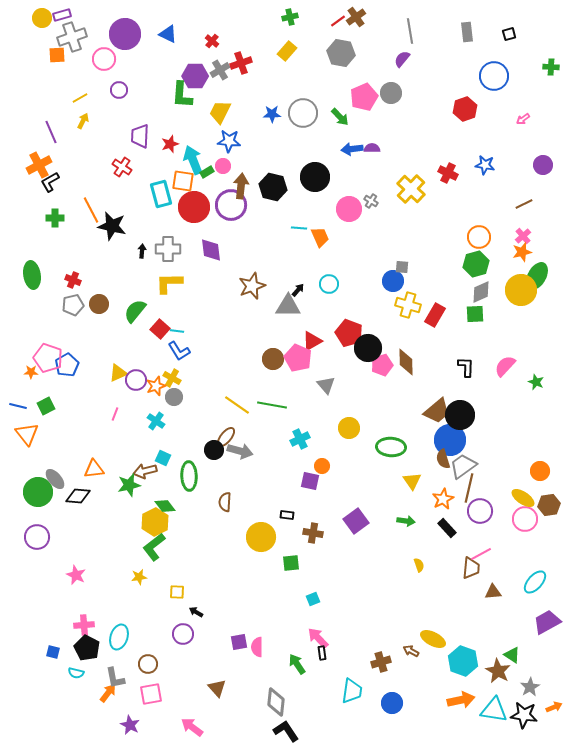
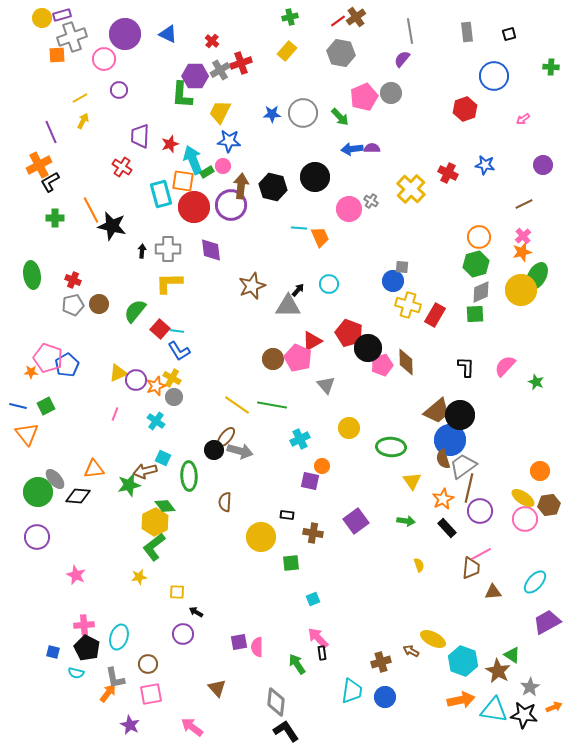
blue circle at (392, 703): moved 7 px left, 6 px up
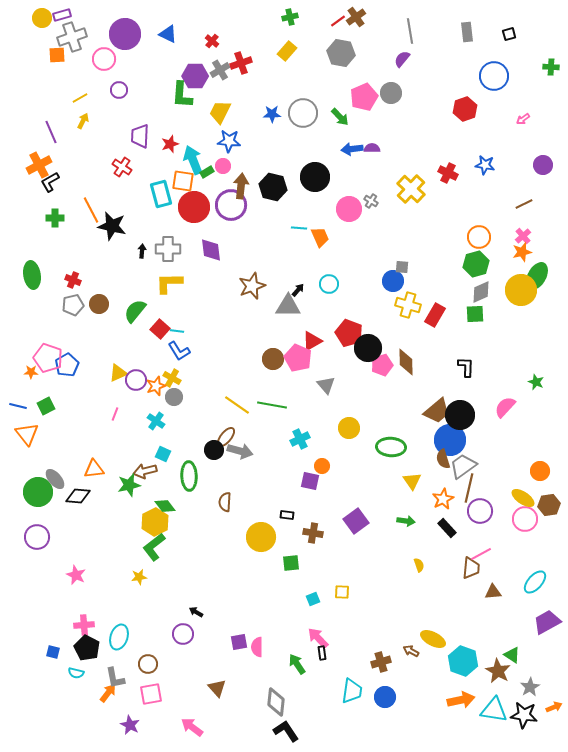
pink semicircle at (505, 366): moved 41 px down
cyan square at (163, 458): moved 4 px up
yellow square at (177, 592): moved 165 px right
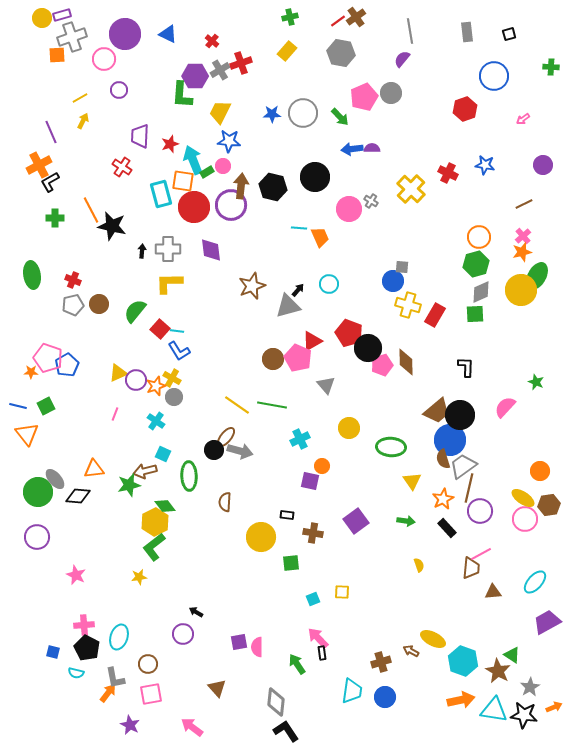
gray triangle at (288, 306): rotated 16 degrees counterclockwise
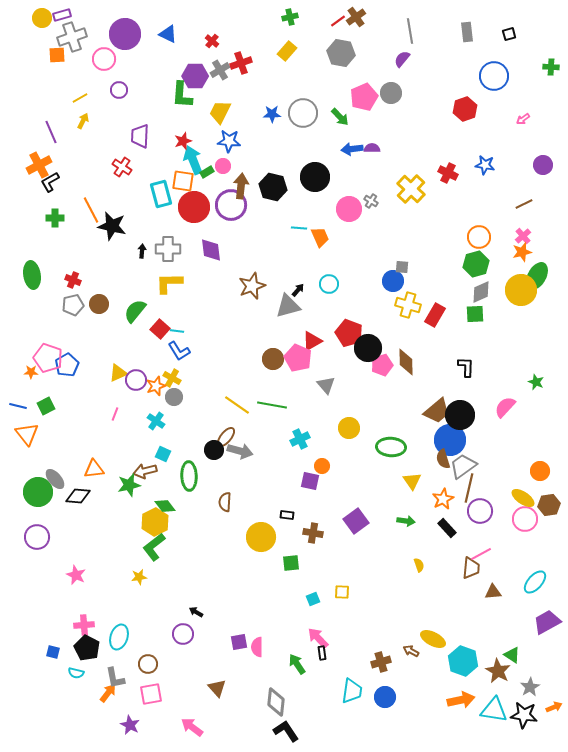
red star at (170, 144): moved 13 px right, 3 px up
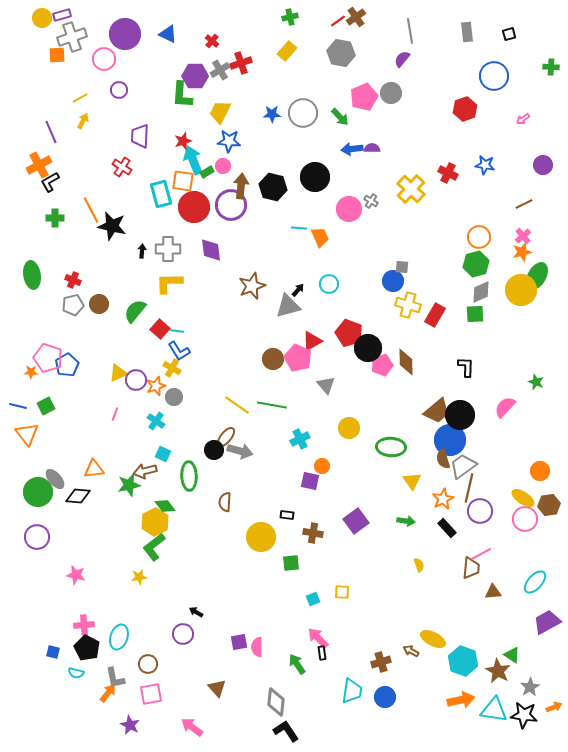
yellow cross at (172, 378): moved 10 px up
pink star at (76, 575): rotated 12 degrees counterclockwise
